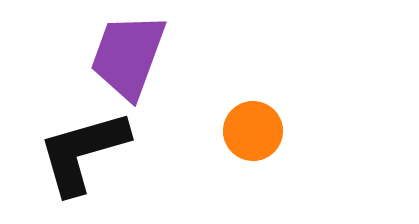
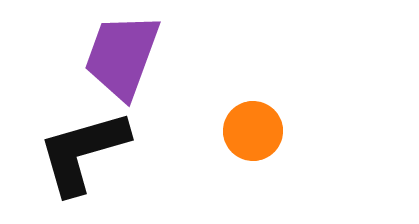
purple trapezoid: moved 6 px left
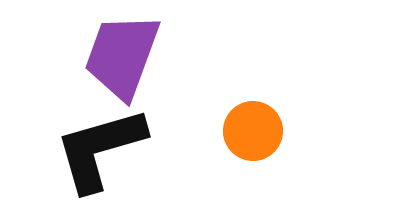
black L-shape: moved 17 px right, 3 px up
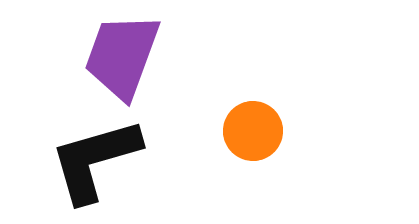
black L-shape: moved 5 px left, 11 px down
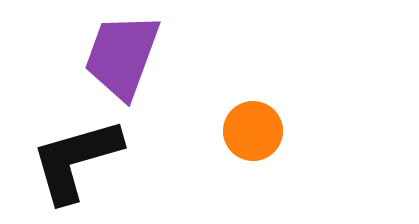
black L-shape: moved 19 px left
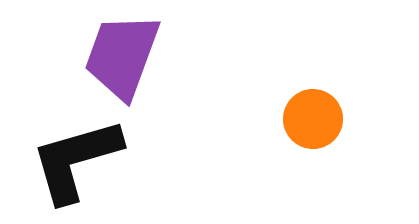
orange circle: moved 60 px right, 12 px up
